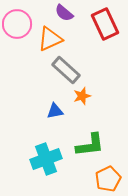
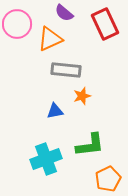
gray rectangle: rotated 36 degrees counterclockwise
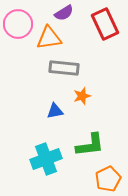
purple semicircle: rotated 72 degrees counterclockwise
pink circle: moved 1 px right
orange triangle: moved 1 px left, 1 px up; rotated 16 degrees clockwise
gray rectangle: moved 2 px left, 2 px up
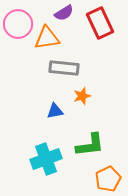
red rectangle: moved 5 px left, 1 px up
orange triangle: moved 2 px left
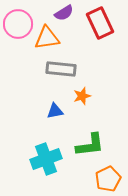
gray rectangle: moved 3 px left, 1 px down
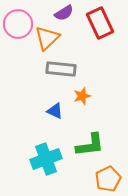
orange triangle: rotated 36 degrees counterclockwise
blue triangle: rotated 36 degrees clockwise
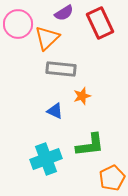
orange pentagon: moved 4 px right, 1 px up
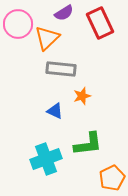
green L-shape: moved 2 px left, 1 px up
